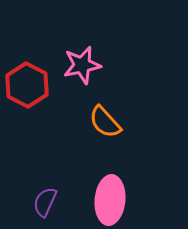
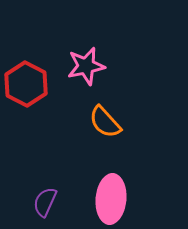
pink star: moved 4 px right, 1 px down
red hexagon: moved 1 px left, 1 px up
pink ellipse: moved 1 px right, 1 px up
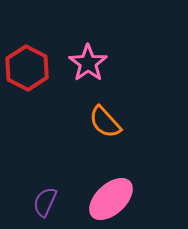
pink star: moved 2 px right, 3 px up; rotated 24 degrees counterclockwise
red hexagon: moved 1 px right, 16 px up
pink ellipse: rotated 42 degrees clockwise
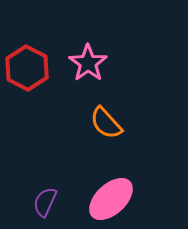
orange semicircle: moved 1 px right, 1 px down
